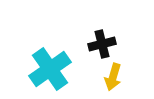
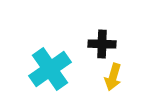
black cross: rotated 16 degrees clockwise
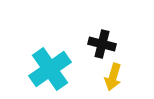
black cross: rotated 12 degrees clockwise
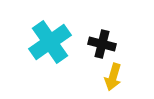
cyan cross: moved 27 px up
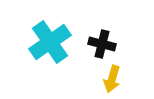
yellow arrow: moved 1 px left, 2 px down
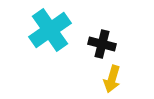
cyan cross: moved 12 px up
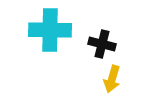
cyan cross: rotated 36 degrees clockwise
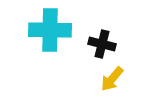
yellow arrow: rotated 24 degrees clockwise
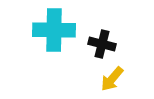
cyan cross: moved 4 px right
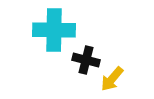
black cross: moved 16 px left, 16 px down
